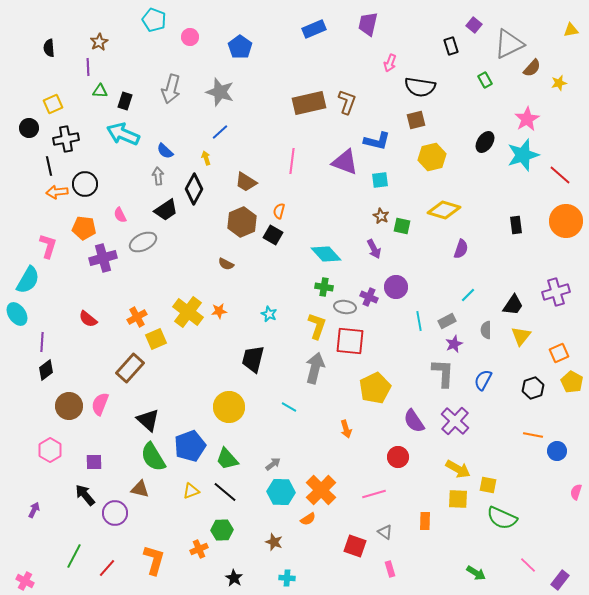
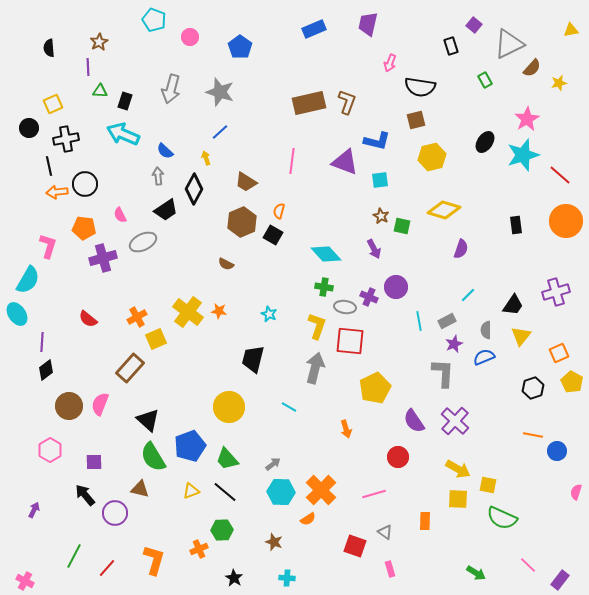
orange star at (219, 311): rotated 14 degrees clockwise
blue semicircle at (483, 380): moved 1 px right, 23 px up; rotated 40 degrees clockwise
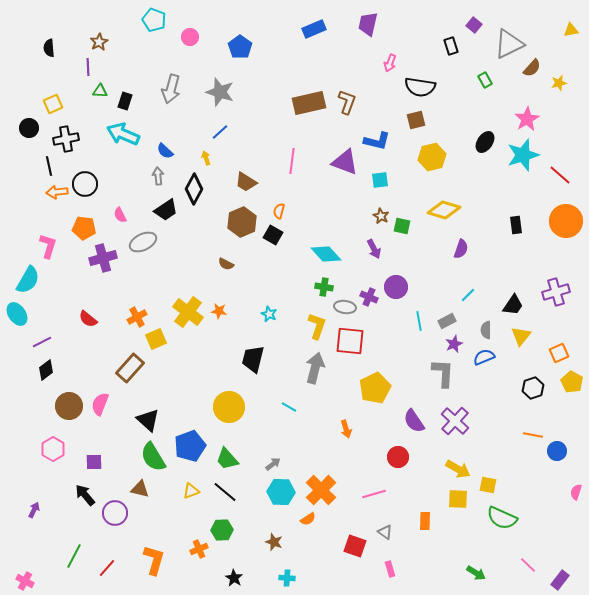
purple line at (42, 342): rotated 60 degrees clockwise
pink hexagon at (50, 450): moved 3 px right, 1 px up
